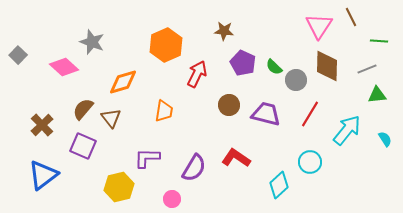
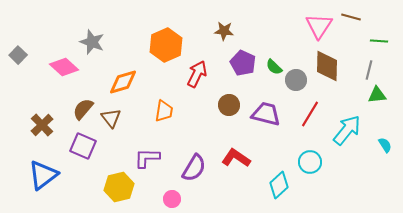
brown line: rotated 48 degrees counterclockwise
gray line: moved 2 px right, 1 px down; rotated 54 degrees counterclockwise
cyan semicircle: moved 6 px down
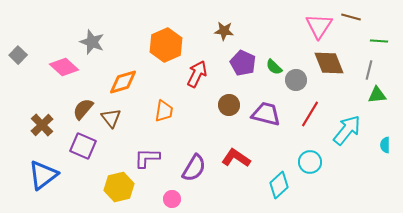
brown diamond: moved 2 px right, 3 px up; rotated 24 degrees counterclockwise
cyan semicircle: rotated 147 degrees counterclockwise
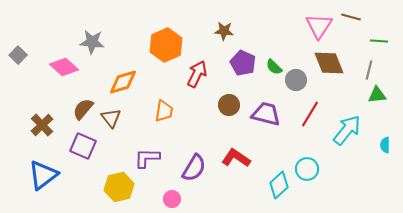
gray star: rotated 15 degrees counterclockwise
cyan circle: moved 3 px left, 7 px down
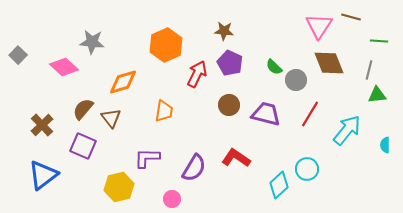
purple pentagon: moved 13 px left
